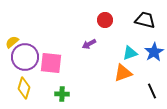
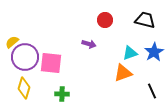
purple arrow: rotated 136 degrees counterclockwise
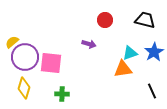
orange triangle: moved 4 px up; rotated 12 degrees clockwise
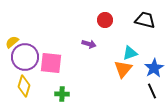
blue star: moved 16 px down
orange triangle: rotated 42 degrees counterclockwise
yellow diamond: moved 2 px up
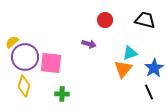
black line: moved 3 px left, 1 px down
